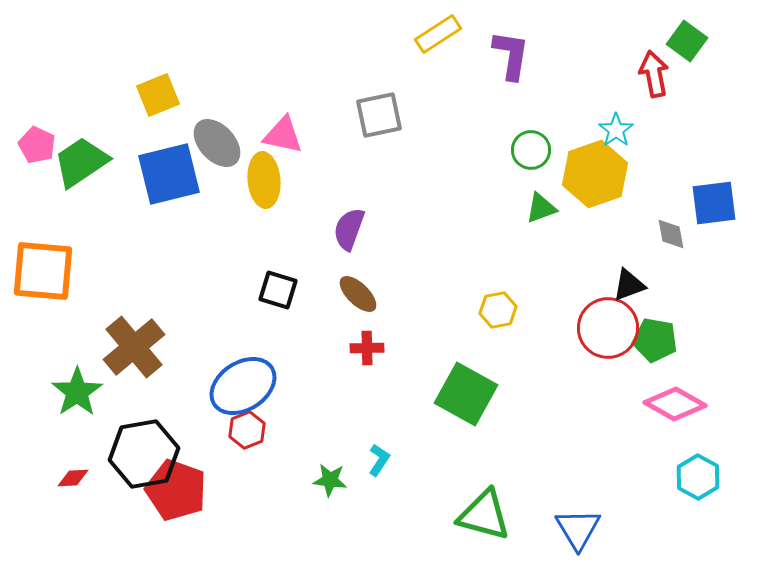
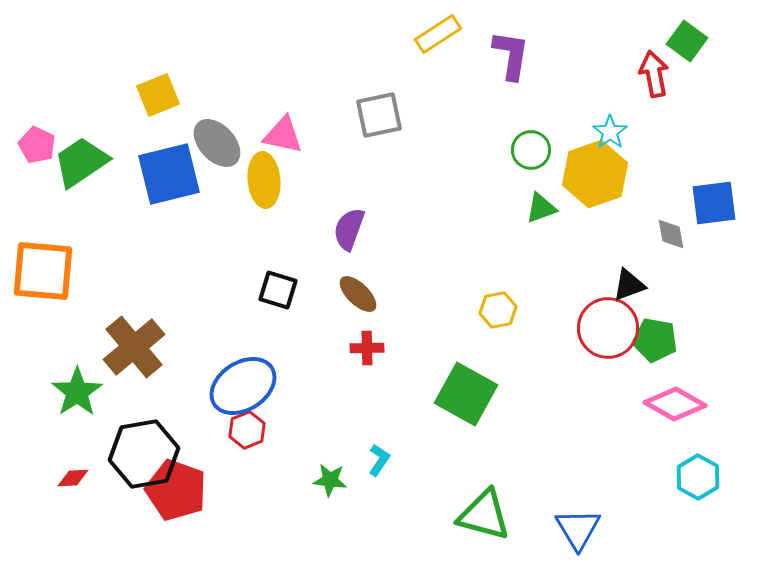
cyan star at (616, 130): moved 6 px left, 2 px down
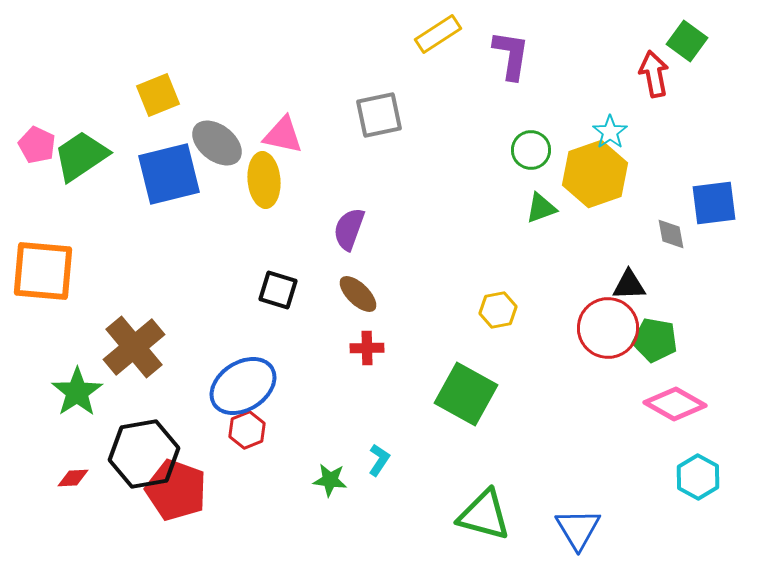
gray ellipse at (217, 143): rotated 9 degrees counterclockwise
green trapezoid at (81, 162): moved 6 px up
black triangle at (629, 285): rotated 18 degrees clockwise
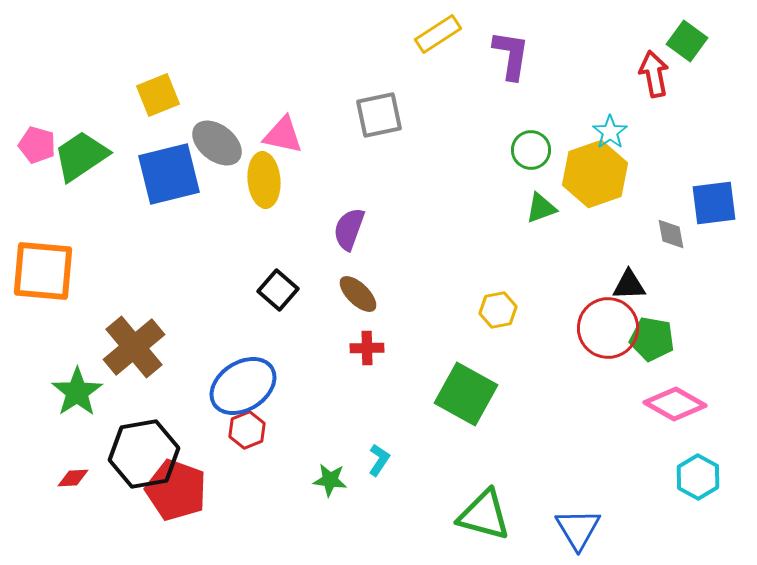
pink pentagon at (37, 145): rotated 9 degrees counterclockwise
black square at (278, 290): rotated 24 degrees clockwise
green pentagon at (655, 340): moved 3 px left, 1 px up
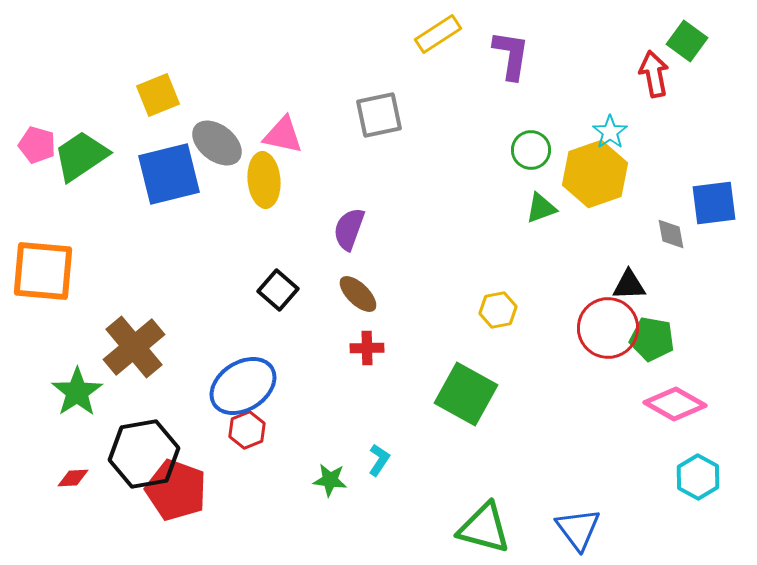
green triangle at (484, 515): moved 13 px down
blue triangle at (578, 529): rotated 6 degrees counterclockwise
